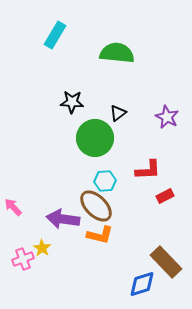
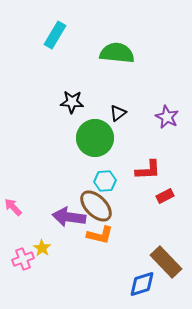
purple arrow: moved 6 px right, 2 px up
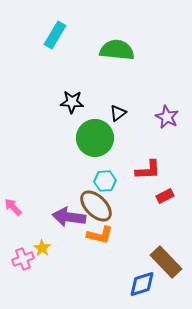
green semicircle: moved 3 px up
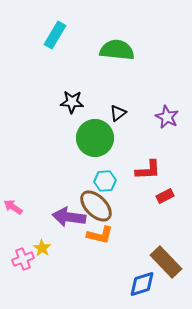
pink arrow: rotated 12 degrees counterclockwise
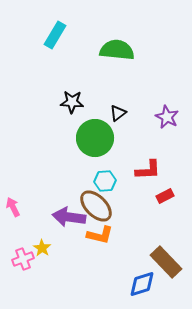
pink arrow: rotated 30 degrees clockwise
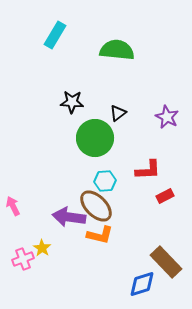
pink arrow: moved 1 px up
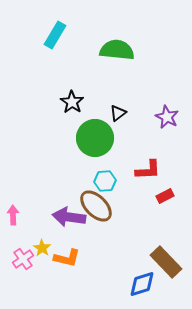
black star: rotated 30 degrees clockwise
pink arrow: moved 9 px down; rotated 24 degrees clockwise
orange L-shape: moved 33 px left, 23 px down
pink cross: rotated 15 degrees counterclockwise
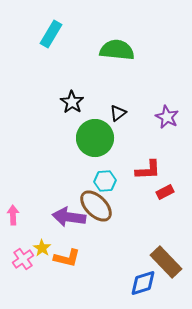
cyan rectangle: moved 4 px left, 1 px up
red rectangle: moved 4 px up
blue diamond: moved 1 px right, 1 px up
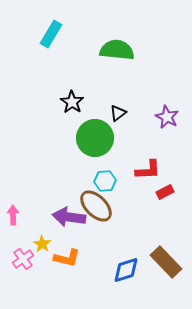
yellow star: moved 4 px up
blue diamond: moved 17 px left, 13 px up
